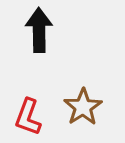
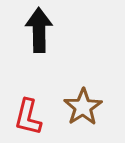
red L-shape: rotated 6 degrees counterclockwise
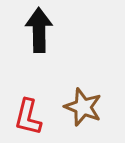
brown star: rotated 18 degrees counterclockwise
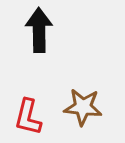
brown star: rotated 15 degrees counterclockwise
